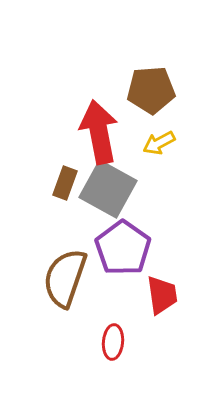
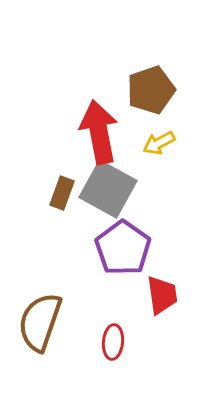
brown pentagon: rotated 15 degrees counterclockwise
brown rectangle: moved 3 px left, 10 px down
brown semicircle: moved 25 px left, 44 px down
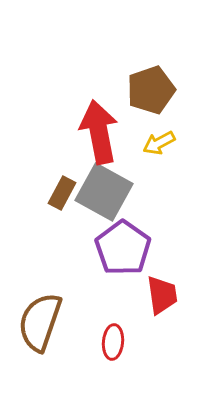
gray square: moved 4 px left, 3 px down
brown rectangle: rotated 8 degrees clockwise
